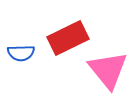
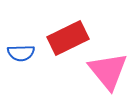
pink triangle: moved 1 px down
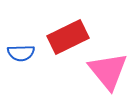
red rectangle: moved 1 px up
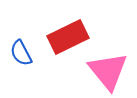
blue semicircle: rotated 64 degrees clockwise
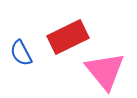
pink triangle: moved 3 px left
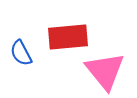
red rectangle: rotated 21 degrees clockwise
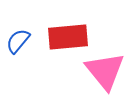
blue semicircle: moved 3 px left, 12 px up; rotated 68 degrees clockwise
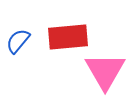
pink triangle: rotated 9 degrees clockwise
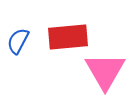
blue semicircle: rotated 12 degrees counterclockwise
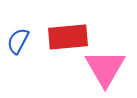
pink triangle: moved 3 px up
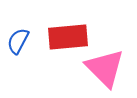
pink triangle: rotated 15 degrees counterclockwise
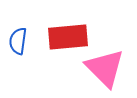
blue semicircle: rotated 20 degrees counterclockwise
